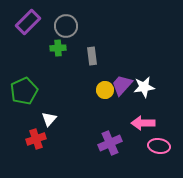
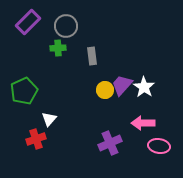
white star: rotated 30 degrees counterclockwise
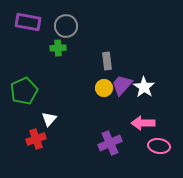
purple rectangle: rotated 55 degrees clockwise
gray rectangle: moved 15 px right, 5 px down
yellow circle: moved 1 px left, 2 px up
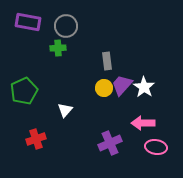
white triangle: moved 16 px right, 9 px up
pink ellipse: moved 3 px left, 1 px down
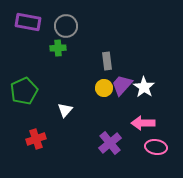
purple cross: rotated 15 degrees counterclockwise
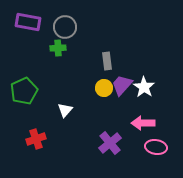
gray circle: moved 1 px left, 1 px down
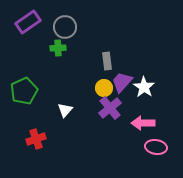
purple rectangle: rotated 45 degrees counterclockwise
purple trapezoid: moved 3 px up
purple cross: moved 35 px up
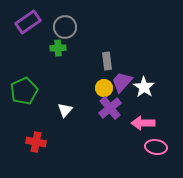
red cross: moved 3 px down; rotated 30 degrees clockwise
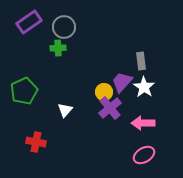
purple rectangle: moved 1 px right
gray circle: moved 1 px left
gray rectangle: moved 34 px right
yellow circle: moved 4 px down
pink ellipse: moved 12 px left, 8 px down; rotated 40 degrees counterclockwise
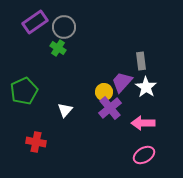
purple rectangle: moved 6 px right
green cross: rotated 35 degrees clockwise
white star: moved 2 px right
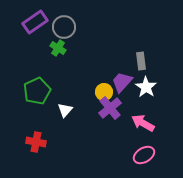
green pentagon: moved 13 px right
pink arrow: rotated 30 degrees clockwise
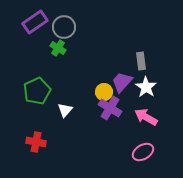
purple cross: rotated 20 degrees counterclockwise
pink arrow: moved 3 px right, 6 px up
pink ellipse: moved 1 px left, 3 px up
